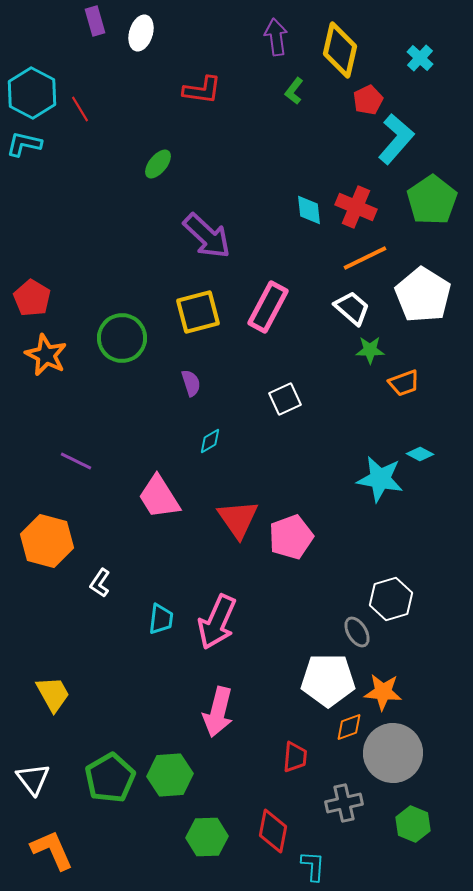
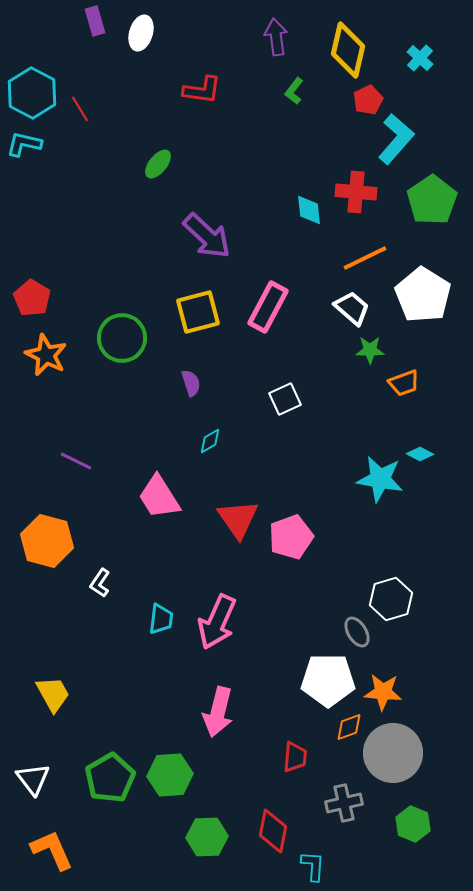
yellow diamond at (340, 50): moved 8 px right
red cross at (356, 207): moved 15 px up; rotated 18 degrees counterclockwise
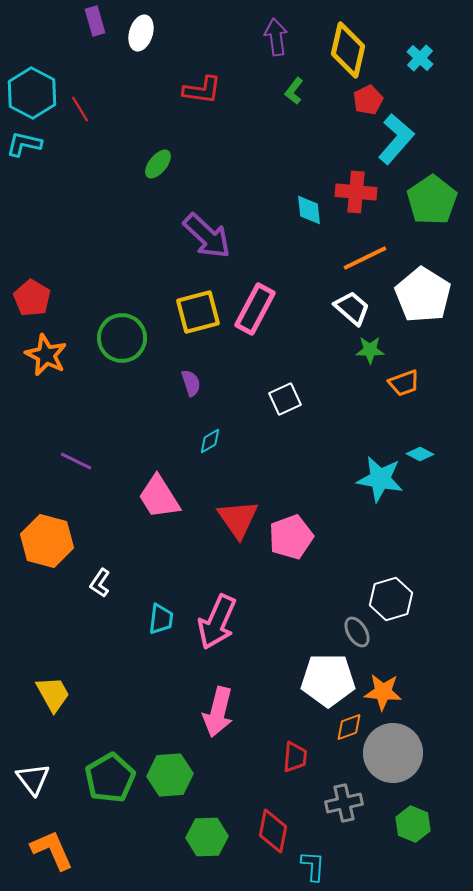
pink rectangle at (268, 307): moved 13 px left, 2 px down
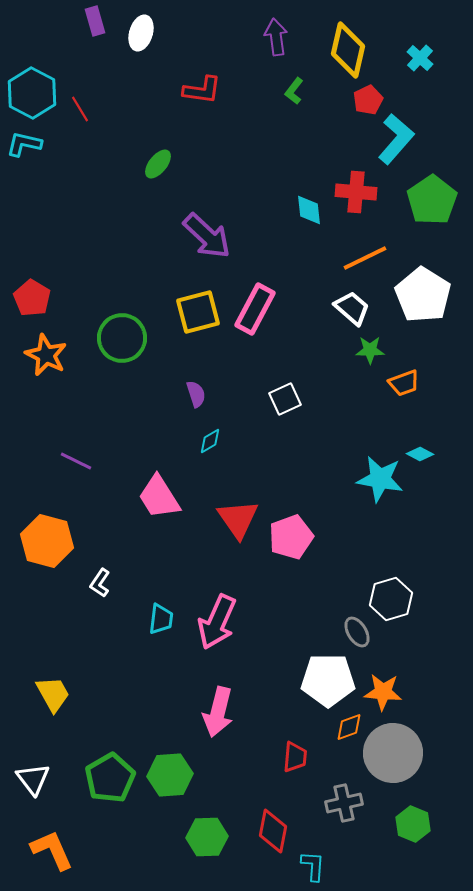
purple semicircle at (191, 383): moved 5 px right, 11 px down
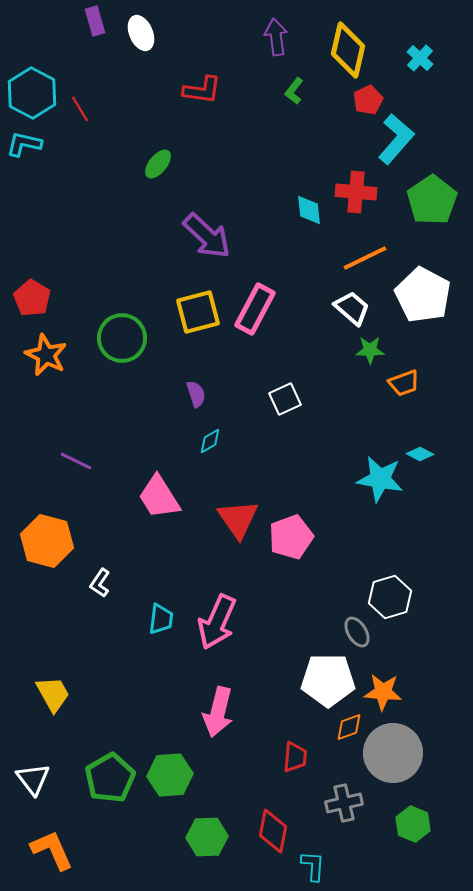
white ellipse at (141, 33): rotated 40 degrees counterclockwise
white pentagon at (423, 295): rotated 4 degrees counterclockwise
white hexagon at (391, 599): moved 1 px left, 2 px up
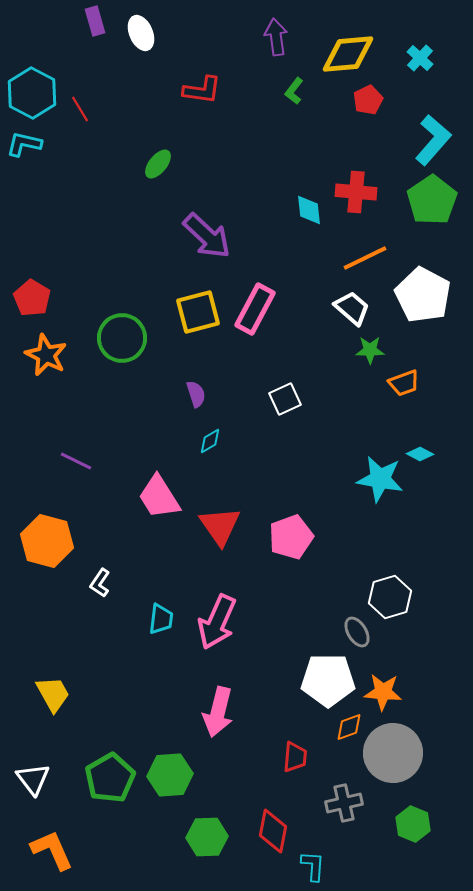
yellow diamond at (348, 50): moved 4 px down; rotated 72 degrees clockwise
cyan L-shape at (396, 139): moved 37 px right, 1 px down
red triangle at (238, 519): moved 18 px left, 7 px down
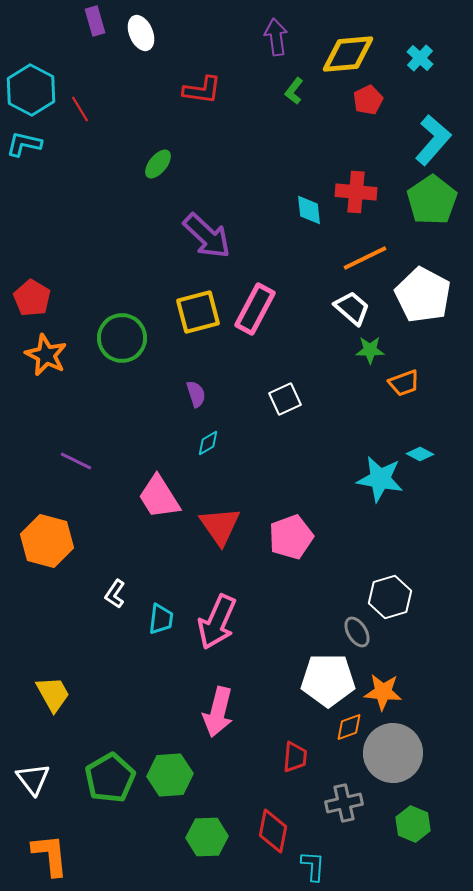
cyan hexagon at (32, 93): moved 1 px left, 3 px up
cyan diamond at (210, 441): moved 2 px left, 2 px down
white L-shape at (100, 583): moved 15 px right, 11 px down
orange L-shape at (52, 850): moved 2 px left, 5 px down; rotated 18 degrees clockwise
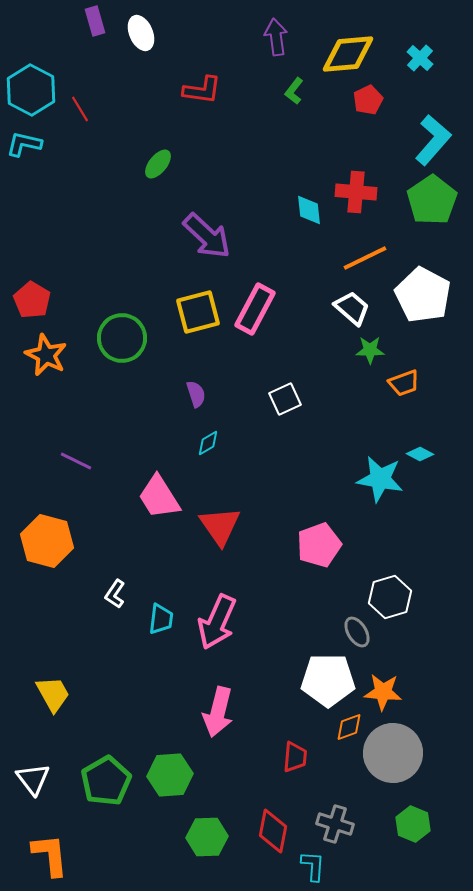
red pentagon at (32, 298): moved 2 px down
pink pentagon at (291, 537): moved 28 px right, 8 px down
green pentagon at (110, 778): moved 4 px left, 3 px down
gray cross at (344, 803): moved 9 px left, 21 px down; rotated 30 degrees clockwise
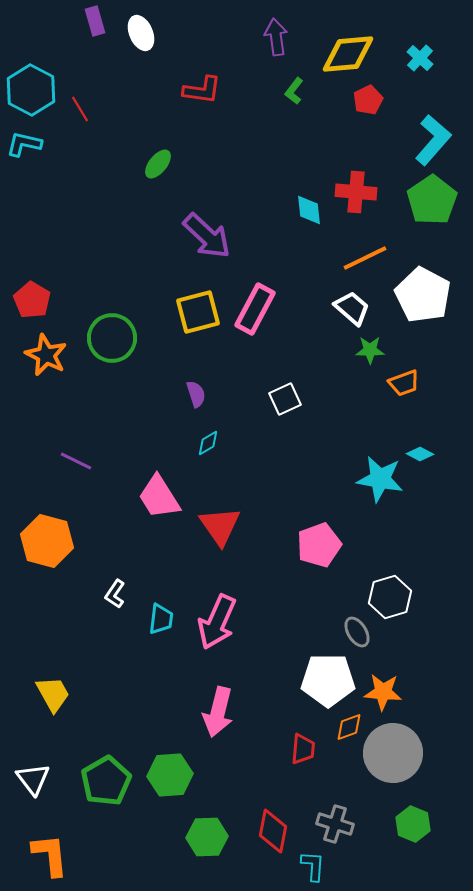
green circle at (122, 338): moved 10 px left
red trapezoid at (295, 757): moved 8 px right, 8 px up
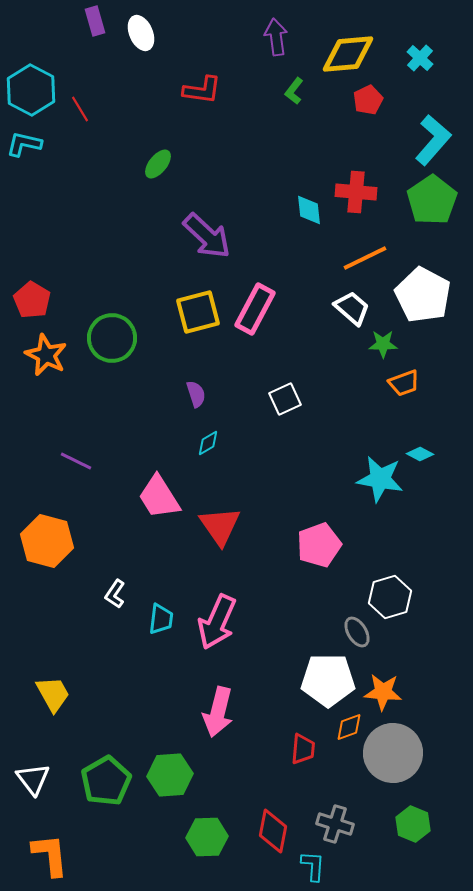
green star at (370, 350): moved 13 px right, 6 px up
